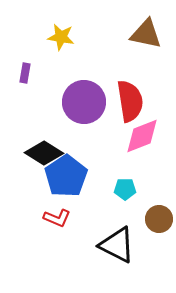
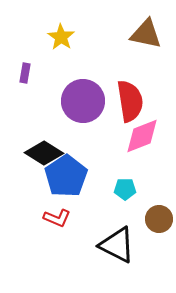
yellow star: rotated 24 degrees clockwise
purple circle: moved 1 px left, 1 px up
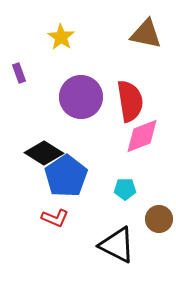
purple rectangle: moved 6 px left; rotated 30 degrees counterclockwise
purple circle: moved 2 px left, 4 px up
red L-shape: moved 2 px left
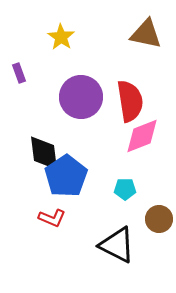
black diamond: rotated 51 degrees clockwise
red L-shape: moved 3 px left
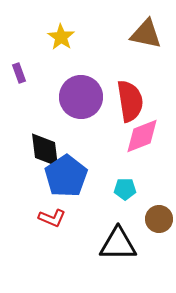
black diamond: moved 1 px right, 3 px up
black triangle: moved 1 px right, 1 px up; rotated 27 degrees counterclockwise
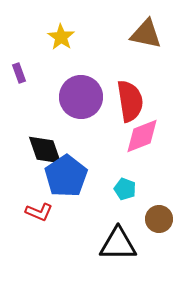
black diamond: rotated 12 degrees counterclockwise
cyan pentagon: rotated 20 degrees clockwise
red L-shape: moved 13 px left, 6 px up
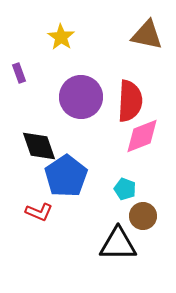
brown triangle: moved 1 px right, 1 px down
red semicircle: rotated 12 degrees clockwise
black diamond: moved 6 px left, 4 px up
brown circle: moved 16 px left, 3 px up
